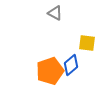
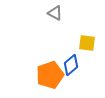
orange pentagon: moved 4 px down
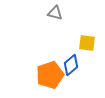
gray triangle: rotated 14 degrees counterclockwise
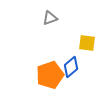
gray triangle: moved 5 px left, 5 px down; rotated 35 degrees counterclockwise
blue diamond: moved 2 px down
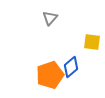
gray triangle: rotated 28 degrees counterclockwise
yellow square: moved 5 px right, 1 px up
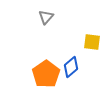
gray triangle: moved 4 px left, 1 px up
orange pentagon: moved 4 px left, 1 px up; rotated 16 degrees counterclockwise
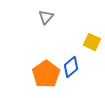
yellow square: rotated 18 degrees clockwise
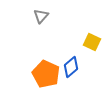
gray triangle: moved 5 px left, 1 px up
orange pentagon: rotated 12 degrees counterclockwise
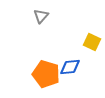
blue diamond: moved 1 px left; rotated 35 degrees clockwise
orange pentagon: rotated 8 degrees counterclockwise
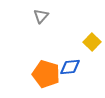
yellow square: rotated 18 degrees clockwise
